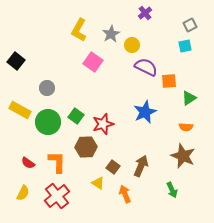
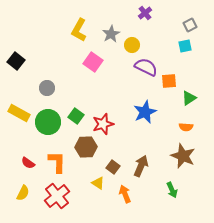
yellow rectangle: moved 1 px left, 3 px down
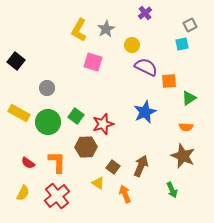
gray star: moved 5 px left, 5 px up
cyan square: moved 3 px left, 2 px up
pink square: rotated 18 degrees counterclockwise
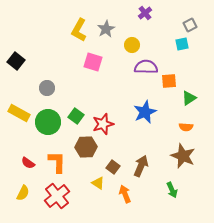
purple semicircle: rotated 25 degrees counterclockwise
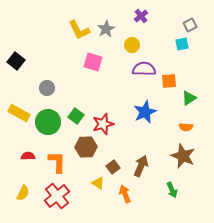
purple cross: moved 4 px left, 3 px down
yellow L-shape: rotated 55 degrees counterclockwise
purple semicircle: moved 2 px left, 2 px down
red semicircle: moved 7 px up; rotated 144 degrees clockwise
brown square: rotated 16 degrees clockwise
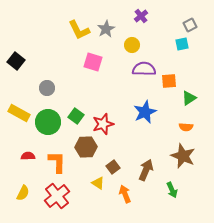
brown arrow: moved 5 px right, 4 px down
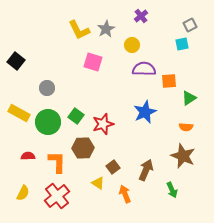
brown hexagon: moved 3 px left, 1 px down
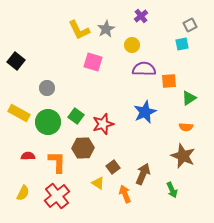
brown arrow: moved 3 px left, 4 px down
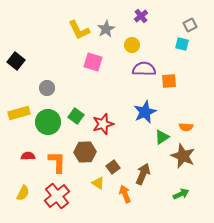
cyan square: rotated 24 degrees clockwise
green triangle: moved 27 px left, 39 px down
yellow rectangle: rotated 45 degrees counterclockwise
brown hexagon: moved 2 px right, 4 px down
green arrow: moved 9 px right, 4 px down; rotated 91 degrees counterclockwise
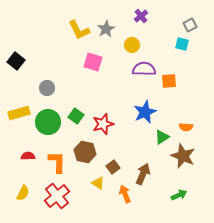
brown hexagon: rotated 15 degrees clockwise
green arrow: moved 2 px left, 1 px down
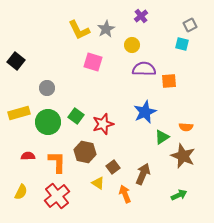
yellow semicircle: moved 2 px left, 1 px up
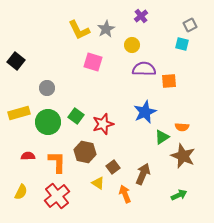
orange semicircle: moved 4 px left
